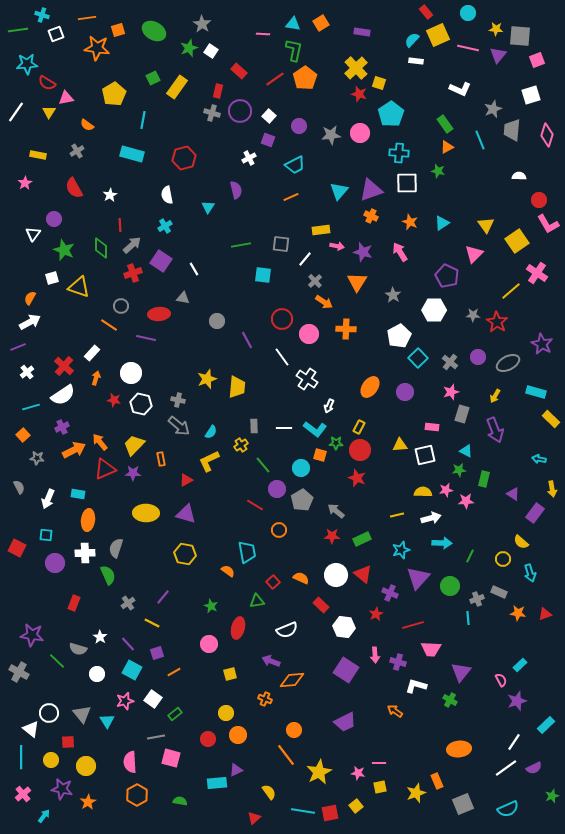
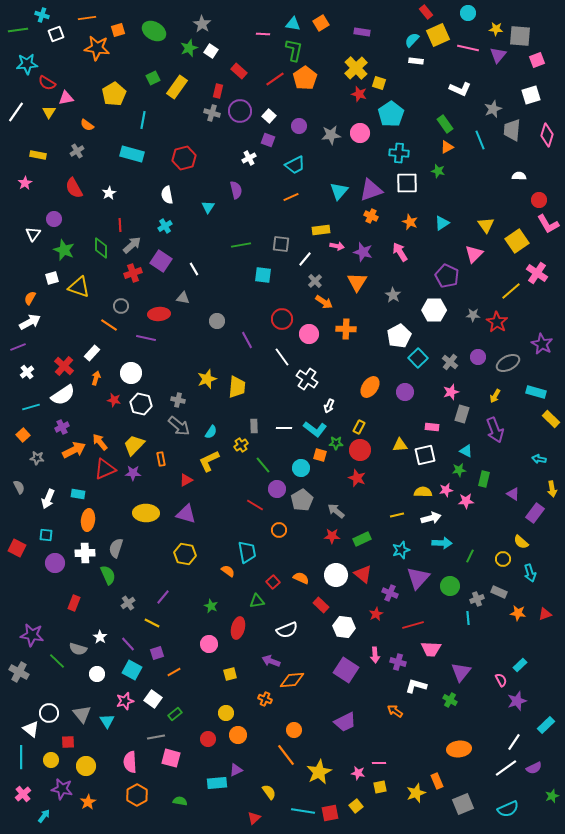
white star at (110, 195): moved 1 px left, 2 px up
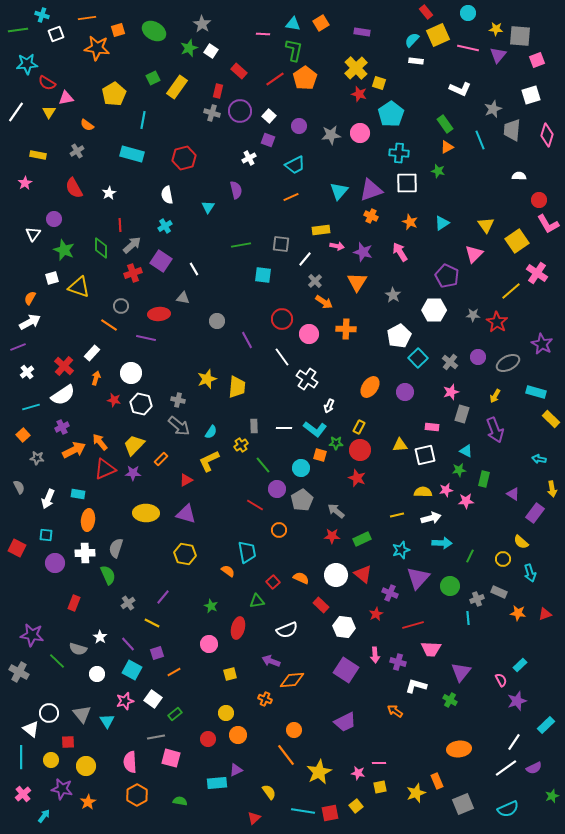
orange rectangle at (161, 459): rotated 56 degrees clockwise
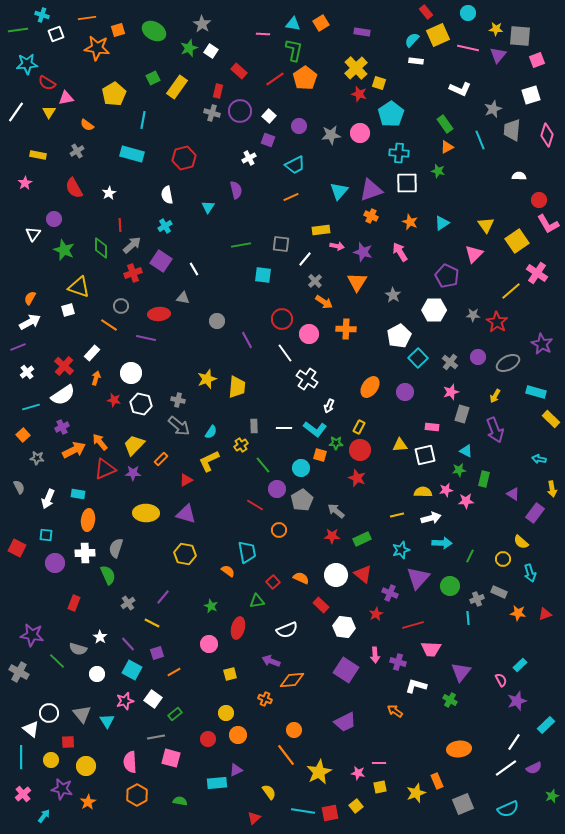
white square at (52, 278): moved 16 px right, 32 px down
white line at (282, 357): moved 3 px right, 4 px up
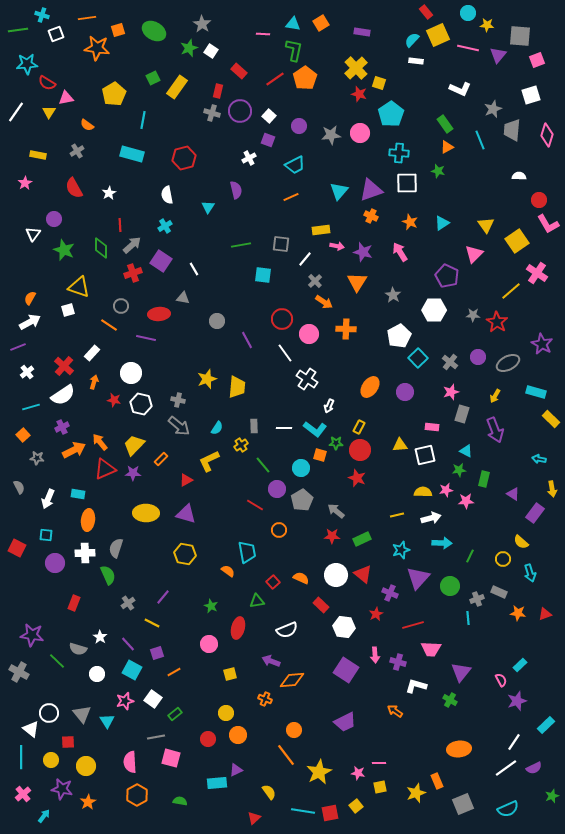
yellow star at (496, 29): moved 9 px left, 4 px up
orange arrow at (96, 378): moved 2 px left, 4 px down
cyan semicircle at (211, 432): moved 6 px right, 4 px up
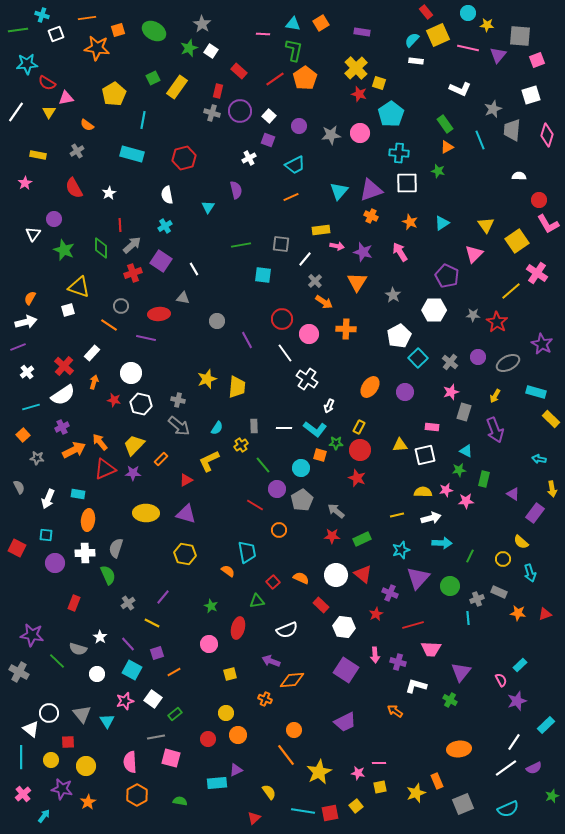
white arrow at (30, 322): moved 4 px left; rotated 15 degrees clockwise
gray rectangle at (462, 414): moved 2 px right, 2 px up
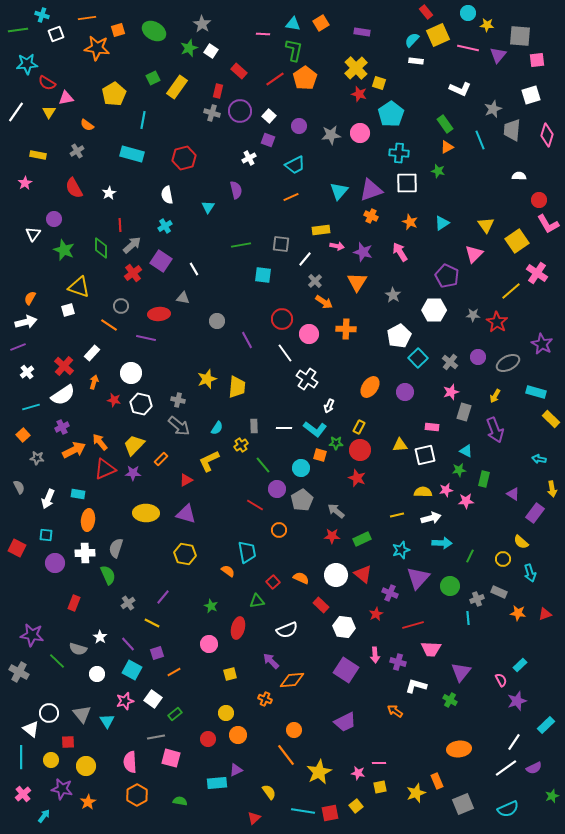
pink square at (537, 60): rotated 14 degrees clockwise
red cross at (133, 273): rotated 18 degrees counterclockwise
purple arrow at (271, 661): rotated 24 degrees clockwise
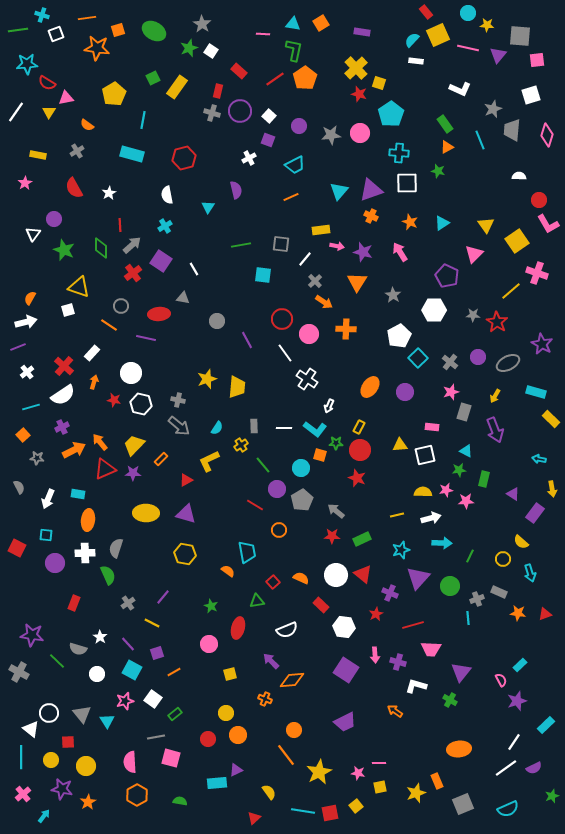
pink cross at (537, 273): rotated 15 degrees counterclockwise
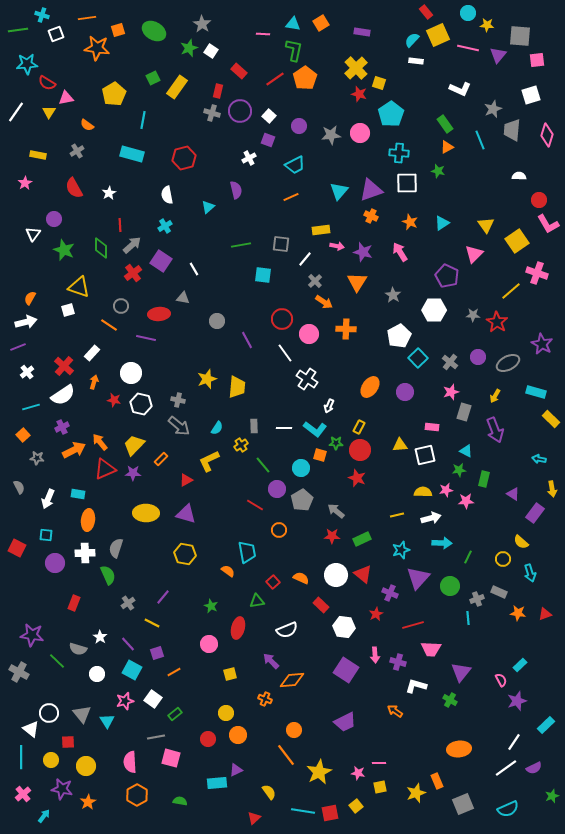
cyan triangle at (208, 207): rotated 16 degrees clockwise
green line at (470, 556): moved 2 px left, 1 px down
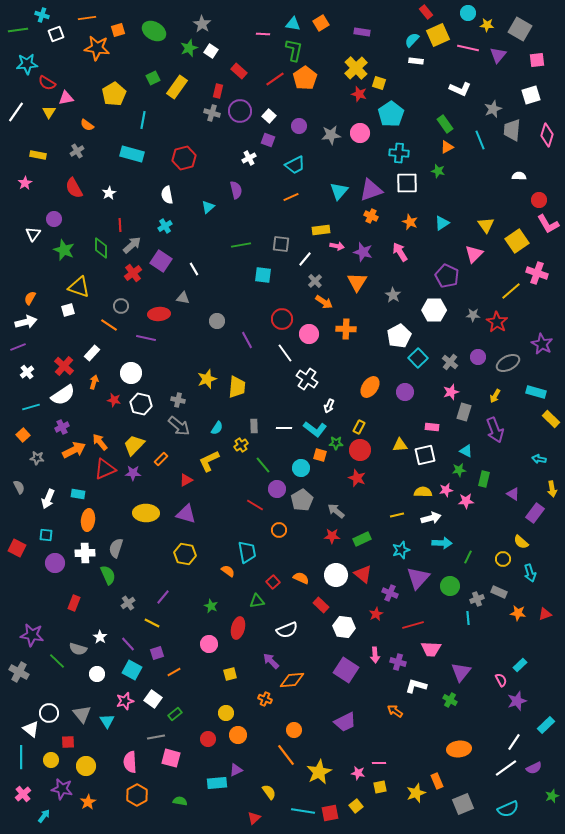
gray square at (520, 36): moved 7 px up; rotated 25 degrees clockwise
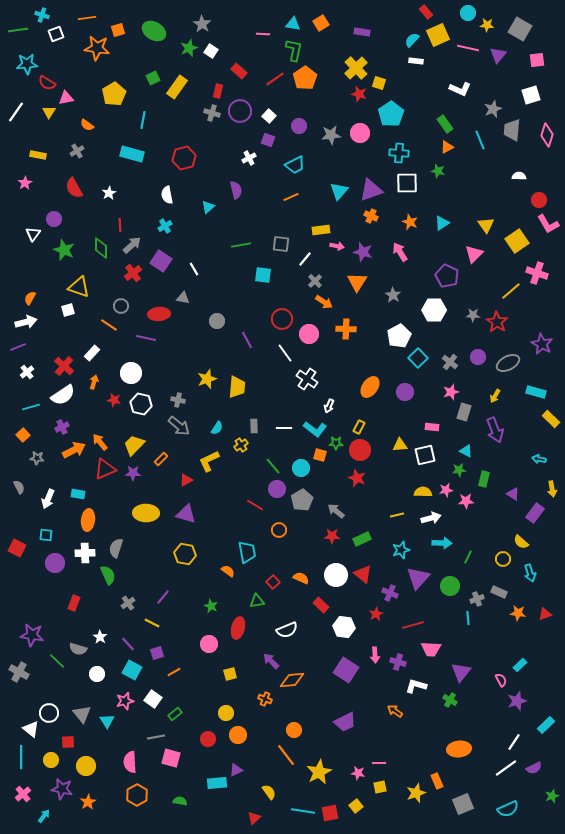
green line at (263, 465): moved 10 px right, 1 px down
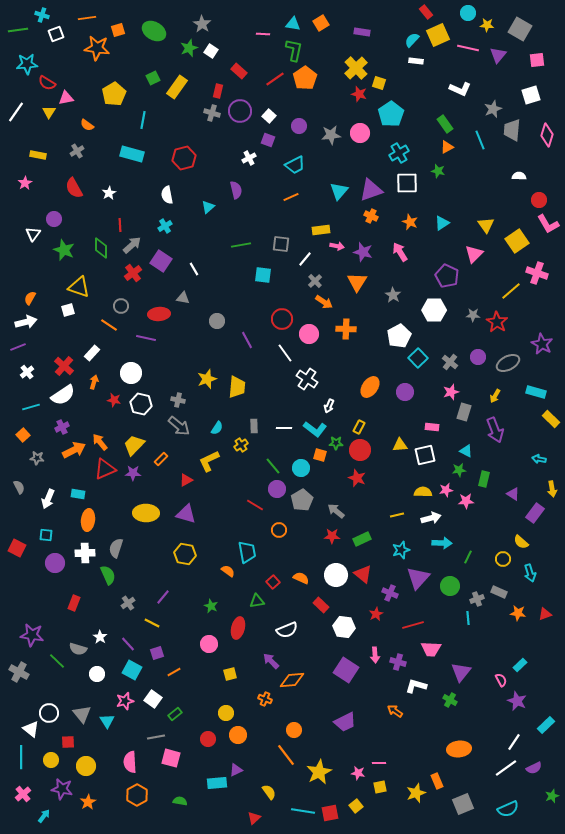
cyan cross at (399, 153): rotated 36 degrees counterclockwise
purple star at (517, 701): rotated 30 degrees counterclockwise
